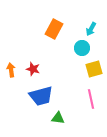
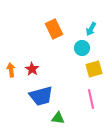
orange rectangle: rotated 54 degrees counterclockwise
red star: moved 1 px left; rotated 16 degrees clockwise
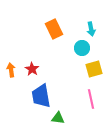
cyan arrow: rotated 40 degrees counterclockwise
blue trapezoid: rotated 95 degrees clockwise
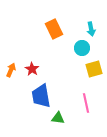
orange arrow: rotated 32 degrees clockwise
pink line: moved 5 px left, 4 px down
